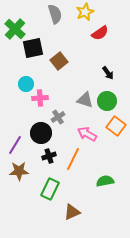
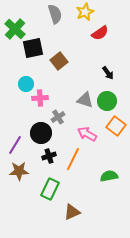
green semicircle: moved 4 px right, 5 px up
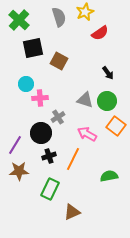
gray semicircle: moved 4 px right, 3 px down
green cross: moved 4 px right, 9 px up
brown square: rotated 24 degrees counterclockwise
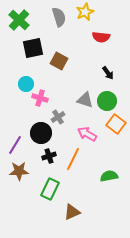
red semicircle: moved 1 px right, 4 px down; rotated 42 degrees clockwise
pink cross: rotated 21 degrees clockwise
orange square: moved 2 px up
